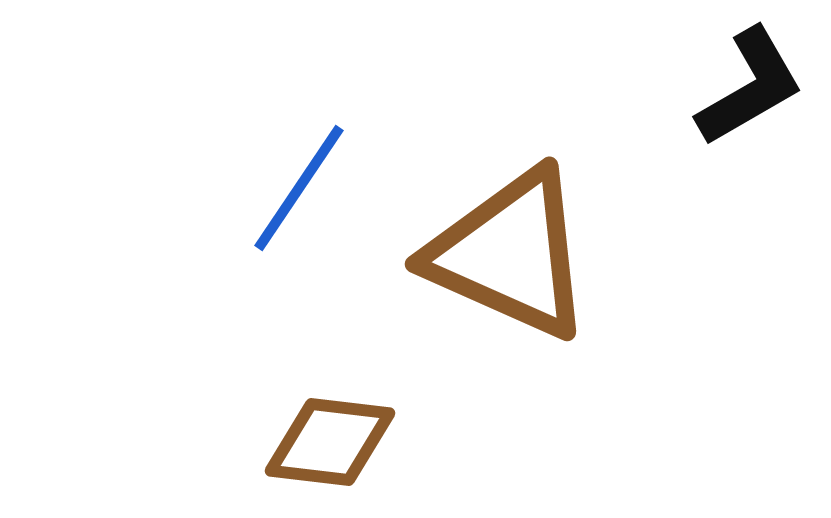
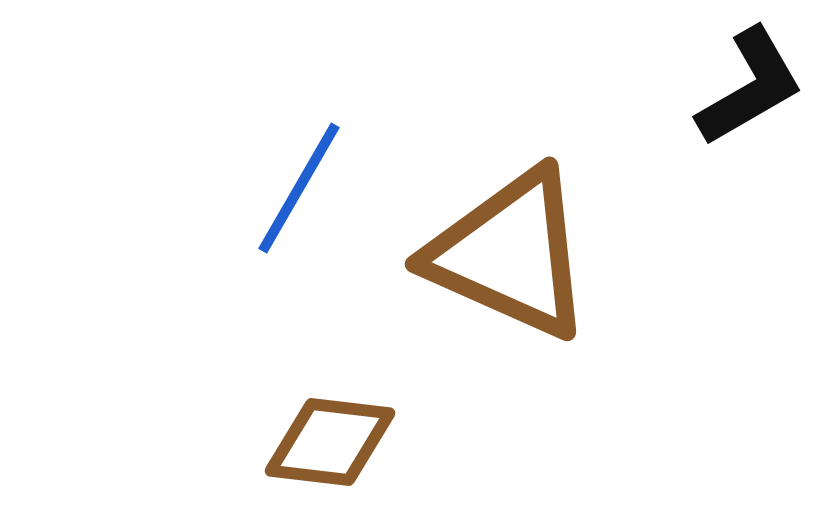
blue line: rotated 4 degrees counterclockwise
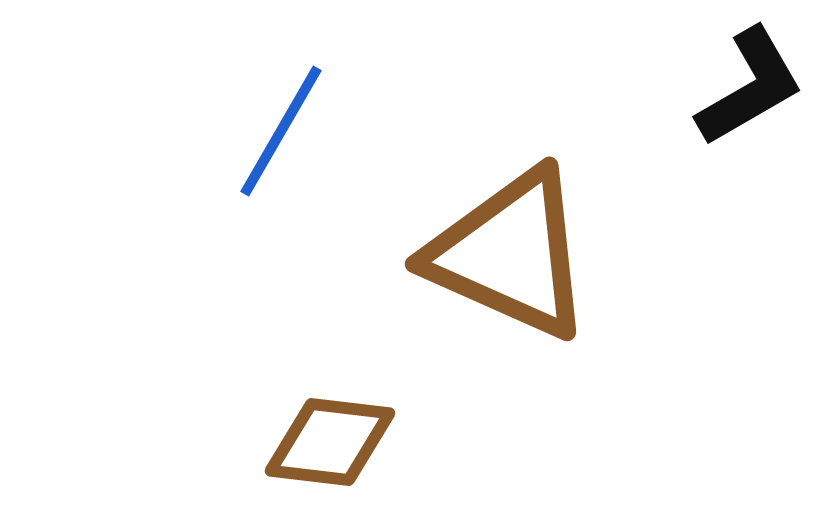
blue line: moved 18 px left, 57 px up
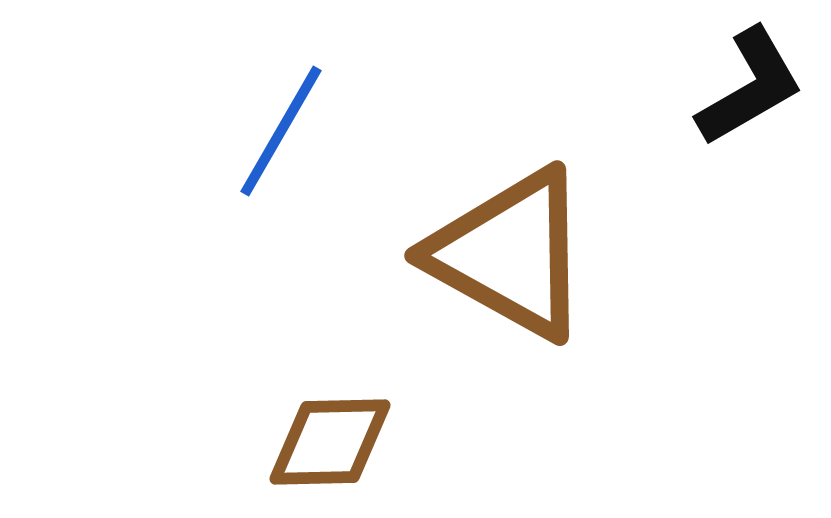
brown triangle: rotated 5 degrees clockwise
brown diamond: rotated 8 degrees counterclockwise
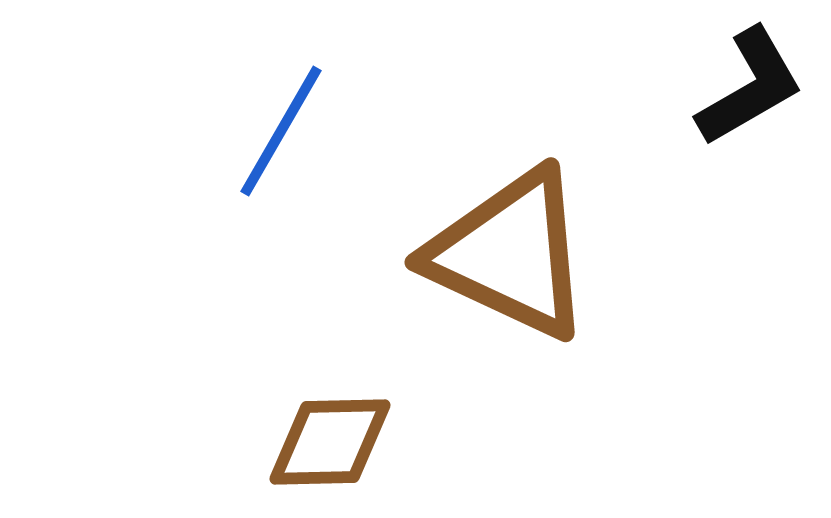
brown triangle: rotated 4 degrees counterclockwise
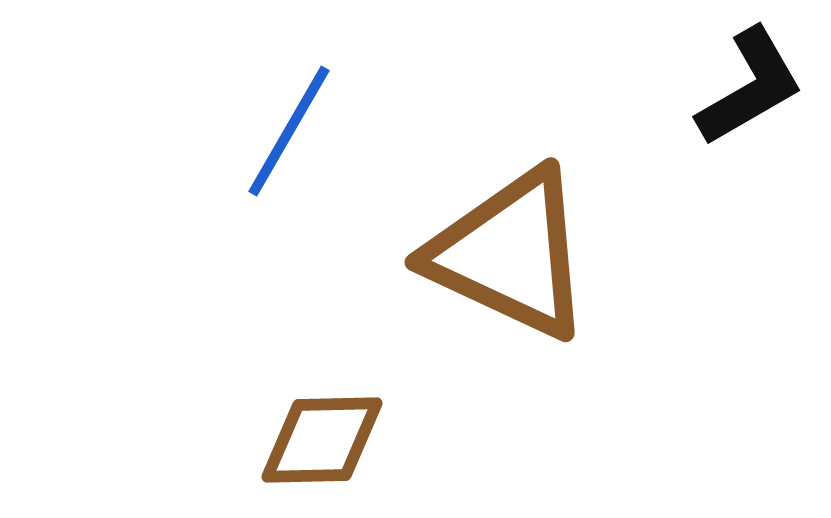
blue line: moved 8 px right
brown diamond: moved 8 px left, 2 px up
